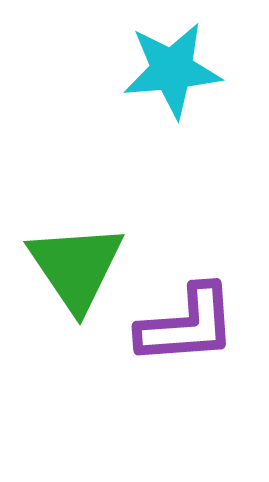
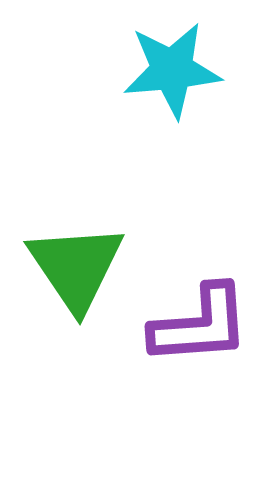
purple L-shape: moved 13 px right
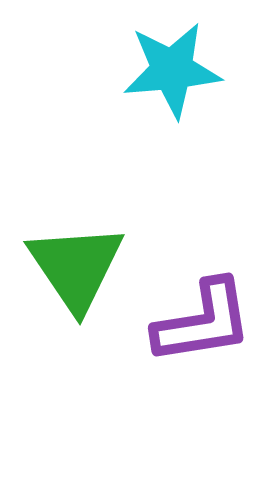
purple L-shape: moved 3 px right, 3 px up; rotated 5 degrees counterclockwise
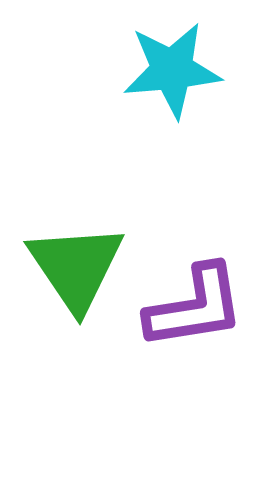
purple L-shape: moved 8 px left, 15 px up
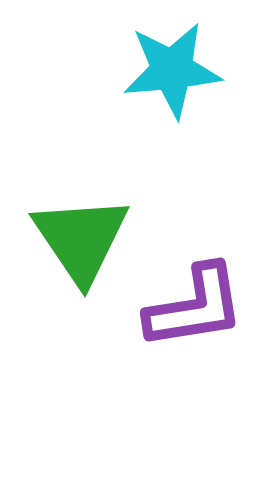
green triangle: moved 5 px right, 28 px up
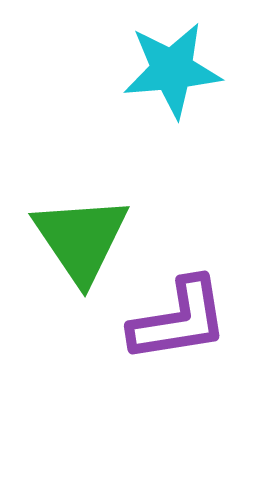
purple L-shape: moved 16 px left, 13 px down
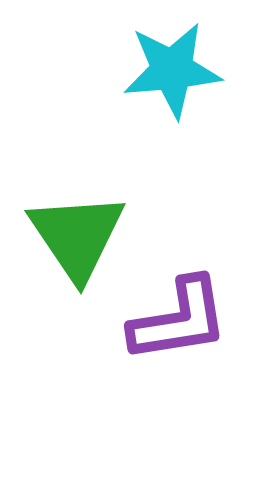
green triangle: moved 4 px left, 3 px up
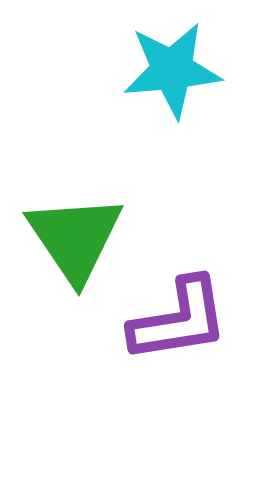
green triangle: moved 2 px left, 2 px down
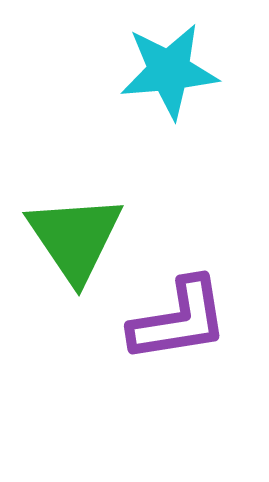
cyan star: moved 3 px left, 1 px down
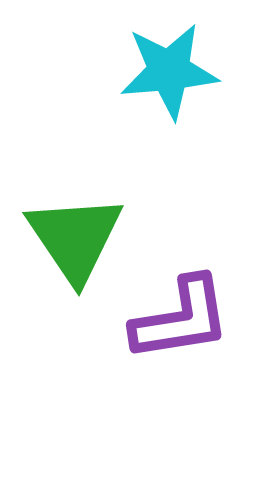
purple L-shape: moved 2 px right, 1 px up
